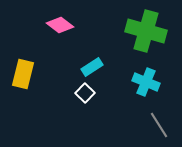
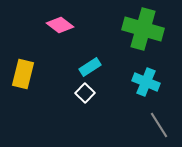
green cross: moved 3 px left, 2 px up
cyan rectangle: moved 2 px left
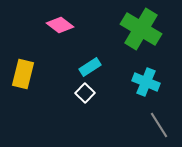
green cross: moved 2 px left; rotated 15 degrees clockwise
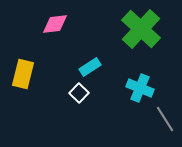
pink diamond: moved 5 px left, 1 px up; rotated 44 degrees counterclockwise
green cross: rotated 12 degrees clockwise
cyan cross: moved 6 px left, 6 px down
white square: moved 6 px left
gray line: moved 6 px right, 6 px up
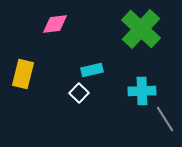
cyan rectangle: moved 2 px right, 3 px down; rotated 20 degrees clockwise
cyan cross: moved 2 px right, 3 px down; rotated 24 degrees counterclockwise
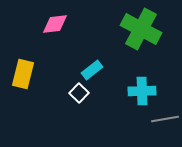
green cross: rotated 15 degrees counterclockwise
cyan rectangle: rotated 25 degrees counterclockwise
gray line: rotated 68 degrees counterclockwise
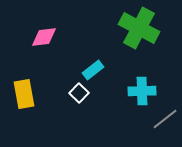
pink diamond: moved 11 px left, 13 px down
green cross: moved 2 px left, 1 px up
cyan rectangle: moved 1 px right
yellow rectangle: moved 1 px right, 20 px down; rotated 24 degrees counterclockwise
gray line: rotated 28 degrees counterclockwise
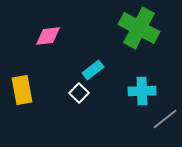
pink diamond: moved 4 px right, 1 px up
yellow rectangle: moved 2 px left, 4 px up
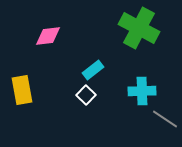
white square: moved 7 px right, 2 px down
gray line: rotated 72 degrees clockwise
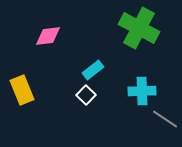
yellow rectangle: rotated 12 degrees counterclockwise
